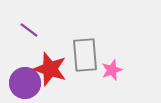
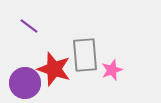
purple line: moved 4 px up
red star: moved 4 px right
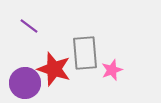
gray rectangle: moved 2 px up
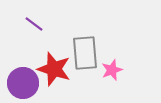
purple line: moved 5 px right, 2 px up
purple circle: moved 2 px left
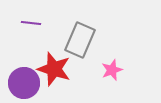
purple line: moved 3 px left, 1 px up; rotated 30 degrees counterclockwise
gray rectangle: moved 5 px left, 13 px up; rotated 28 degrees clockwise
purple circle: moved 1 px right
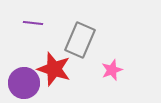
purple line: moved 2 px right
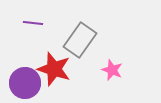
gray rectangle: rotated 12 degrees clockwise
pink star: rotated 30 degrees counterclockwise
purple circle: moved 1 px right
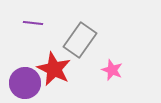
red star: rotated 8 degrees clockwise
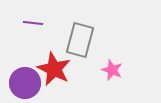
gray rectangle: rotated 20 degrees counterclockwise
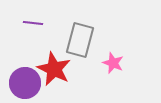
pink star: moved 1 px right, 7 px up
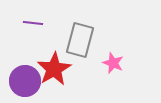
red star: rotated 16 degrees clockwise
purple circle: moved 2 px up
